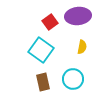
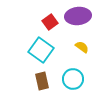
yellow semicircle: rotated 64 degrees counterclockwise
brown rectangle: moved 1 px left, 1 px up
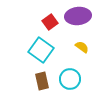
cyan circle: moved 3 px left
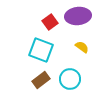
cyan square: rotated 15 degrees counterclockwise
brown rectangle: moved 1 px left, 1 px up; rotated 66 degrees clockwise
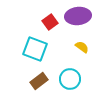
cyan square: moved 6 px left, 1 px up
brown rectangle: moved 2 px left, 1 px down
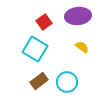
red square: moved 6 px left
cyan square: rotated 10 degrees clockwise
cyan circle: moved 3 px left, 3 px down
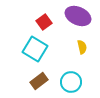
purple ellipse: rotated 30 degrees clockwise
yellow semicircle: rotated 40 degrees clockwise
cyan circle: moved 4 px right
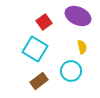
cyan circle: moved 11 px up
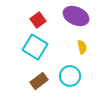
purple ellipse: moved 2 px left
red square: moved 6 px left, 2 px up
cyan square: moved 2 px up
cyan circle: moved 1 px left, 5 px down
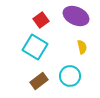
red square: moved 3 px right
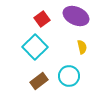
red square: moved 1 px right, 1 px up
cyan square: rotated 15 degrees clockwise
cyan circle: moved 1 px left
